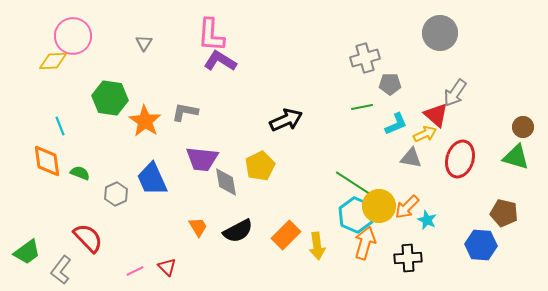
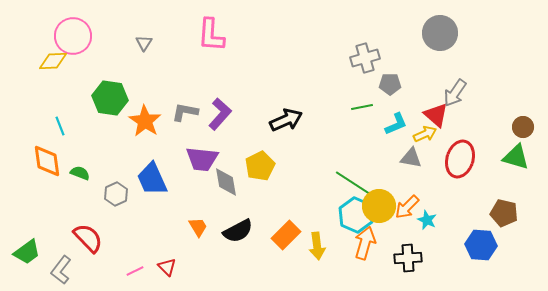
purple L-shape at (220, 61): moved 53 px down; rotated 100 degrees clockwise
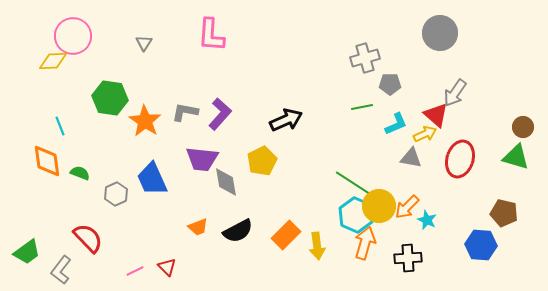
yellow pentagon at (260, 166): moved 2 px right, 5 px up
orange trapezoid at (198, 227): rotated 100 degrees clockwise
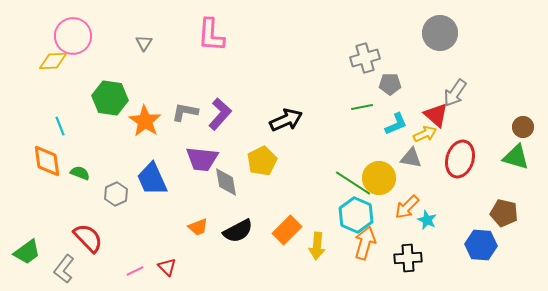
yellow circle at (379, 206): moved 28 px up
orange rectangle at (286, 235): moved 1 px right, 5 px up
yellow arrow at (317, 246): rotated 12 degrees clockwise
gray L-shape at (61, 270): moved 3 px right, 1 px up
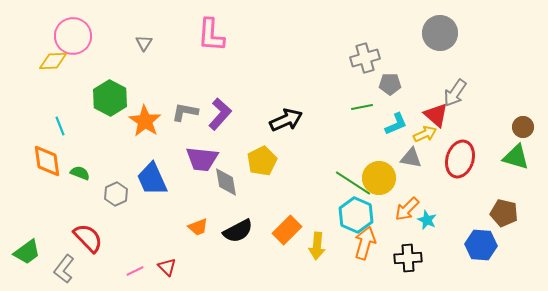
green hexagon at (110, 98): rotated 20 degrees clockwise
orange arrow at (407, 207): moved 2 px down
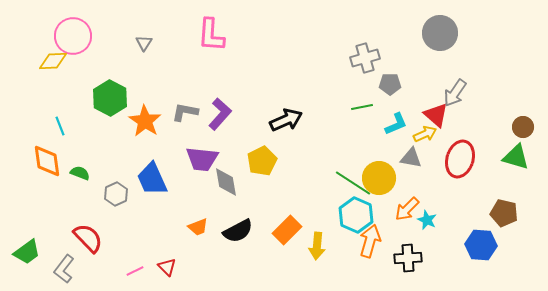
orange arrow at (365, 243): moved 5 px right, 2 px up
